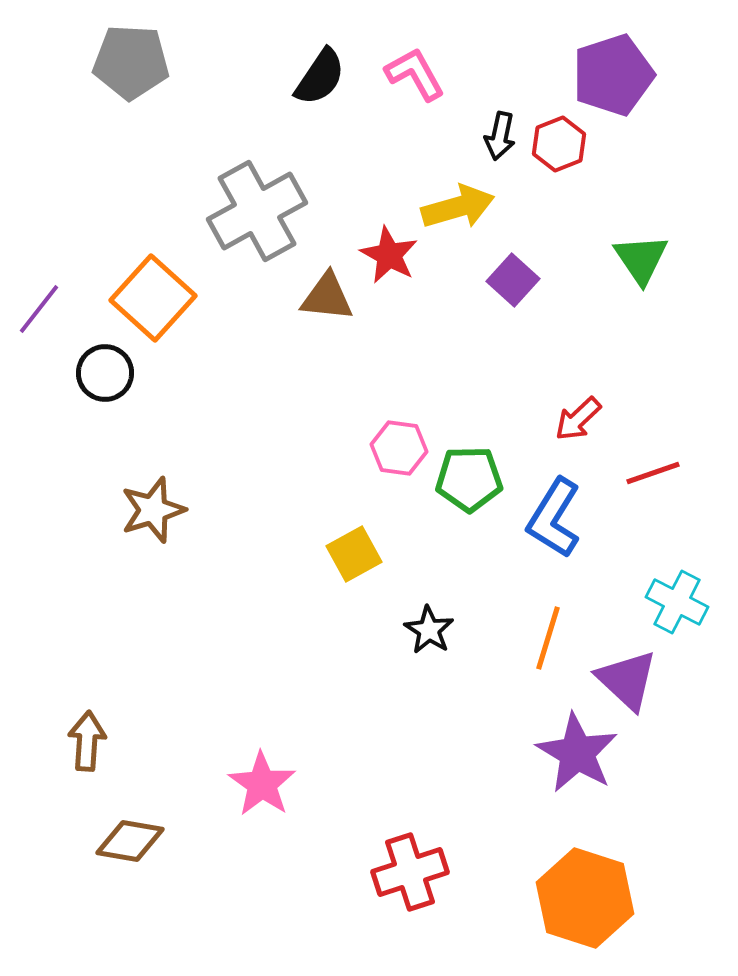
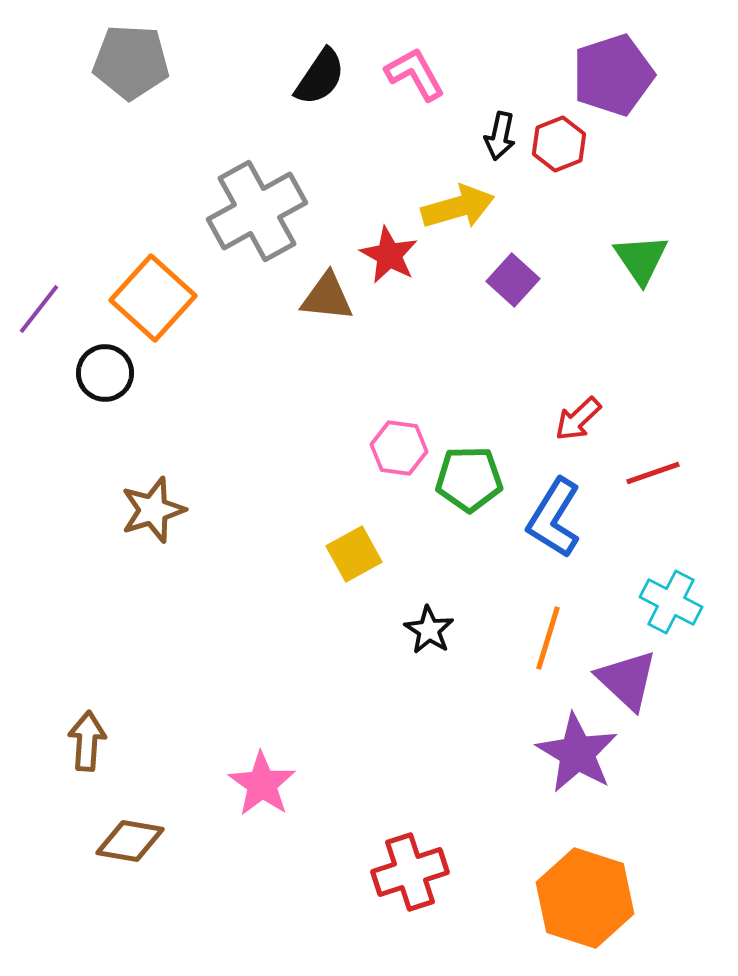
cyan cross: moved 6 px left
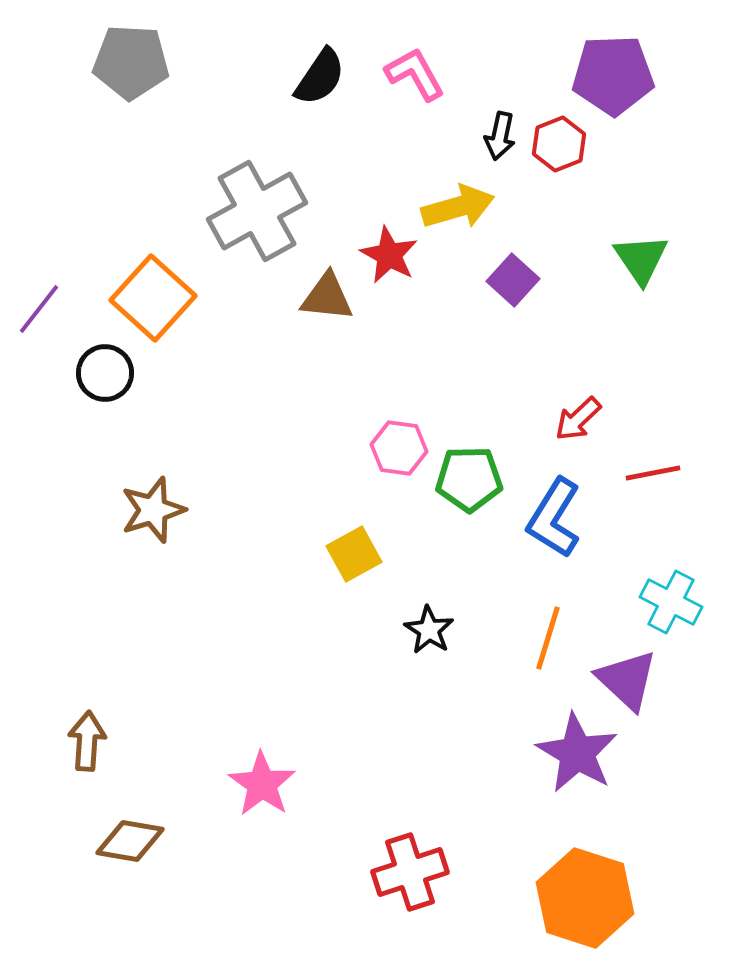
purple pentagon: rotated 16 degrees clockwise
red line: rotated 8 degrees clockwise
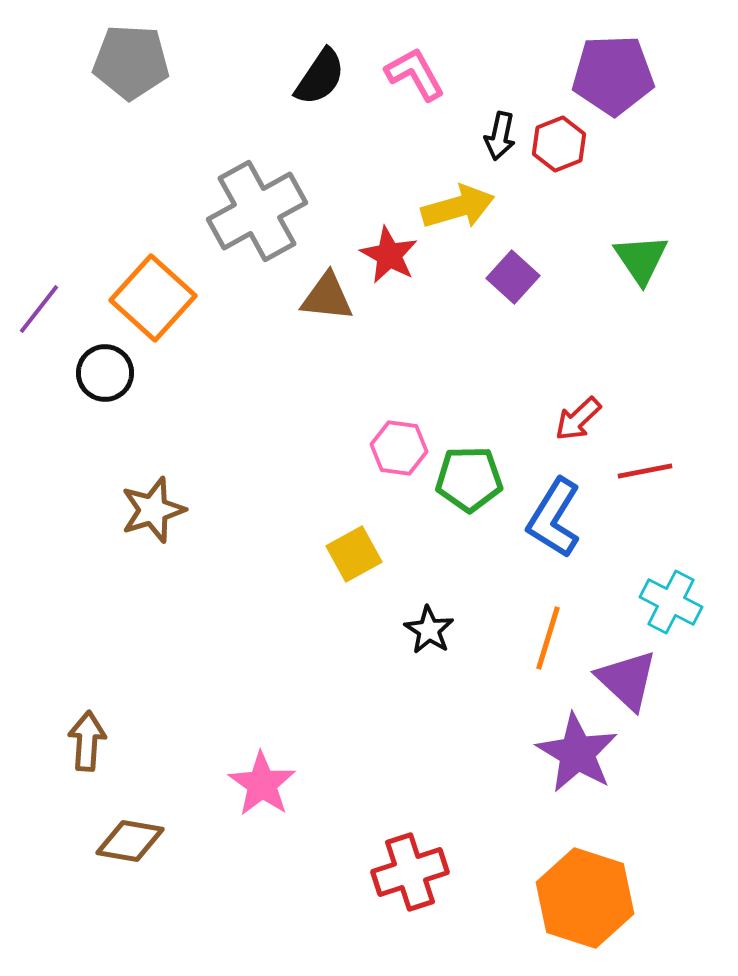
purple square: moved 3 px up
red line: moved 8 px left, 2 px up
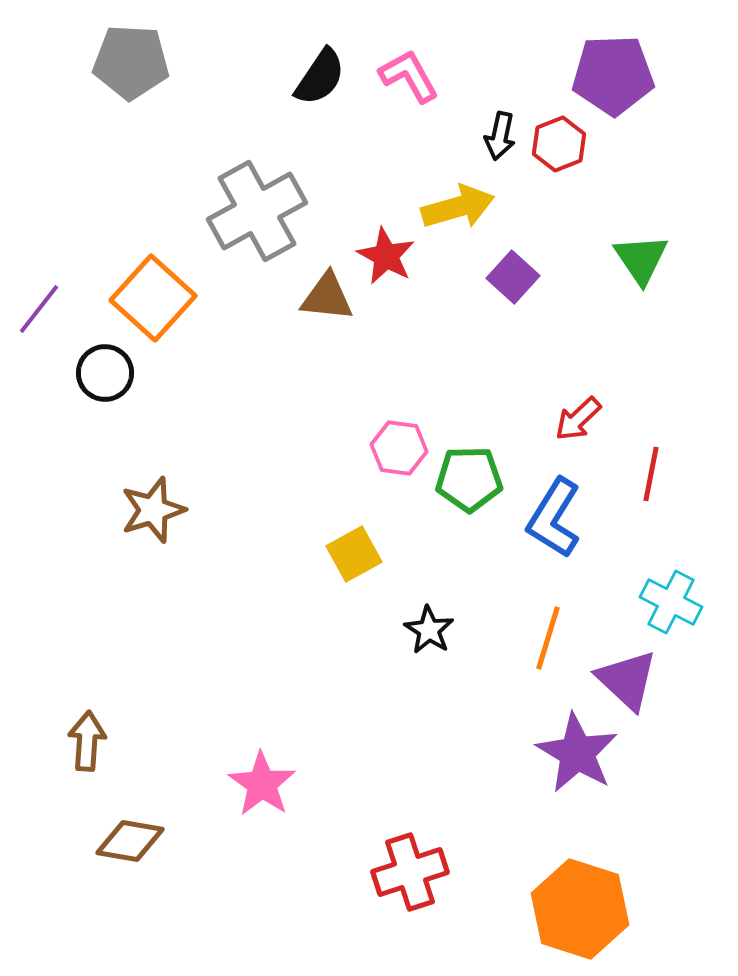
pink L-shape: moved 6 px left, 2 px down
red star: moved 3 px left, 1 px down
red line: moved 6 px right, 3 px down; rotated 68 degrees counterclockwise
orange hexagon: moved 5 px left, 11 px down
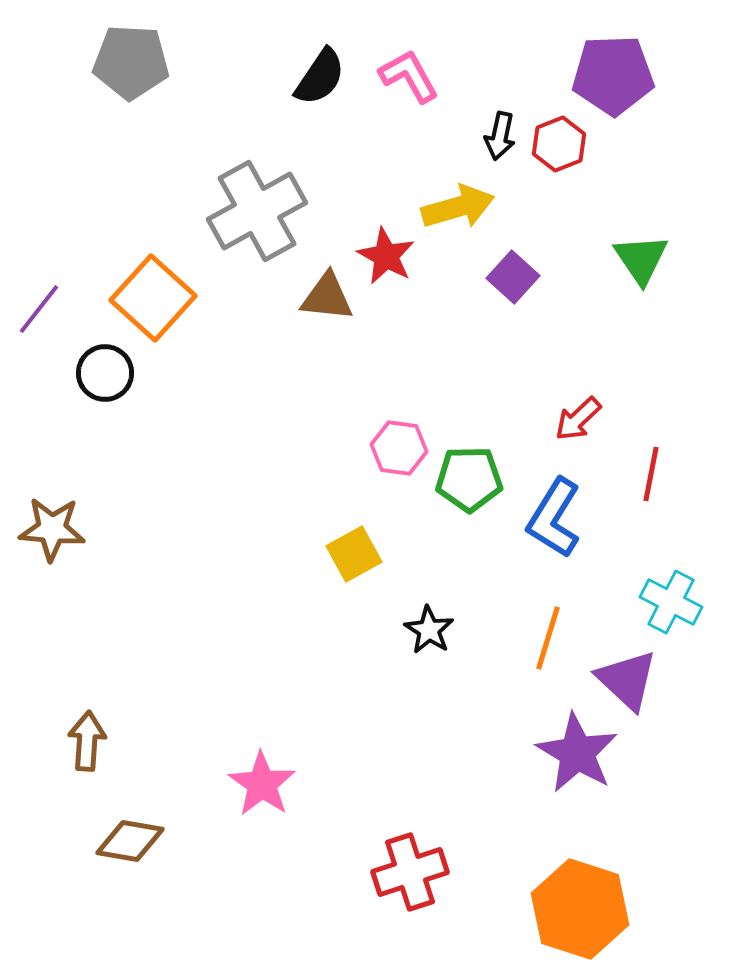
brown star: moved 101 px left, 19 px down; rotated 22 degrees clockwise
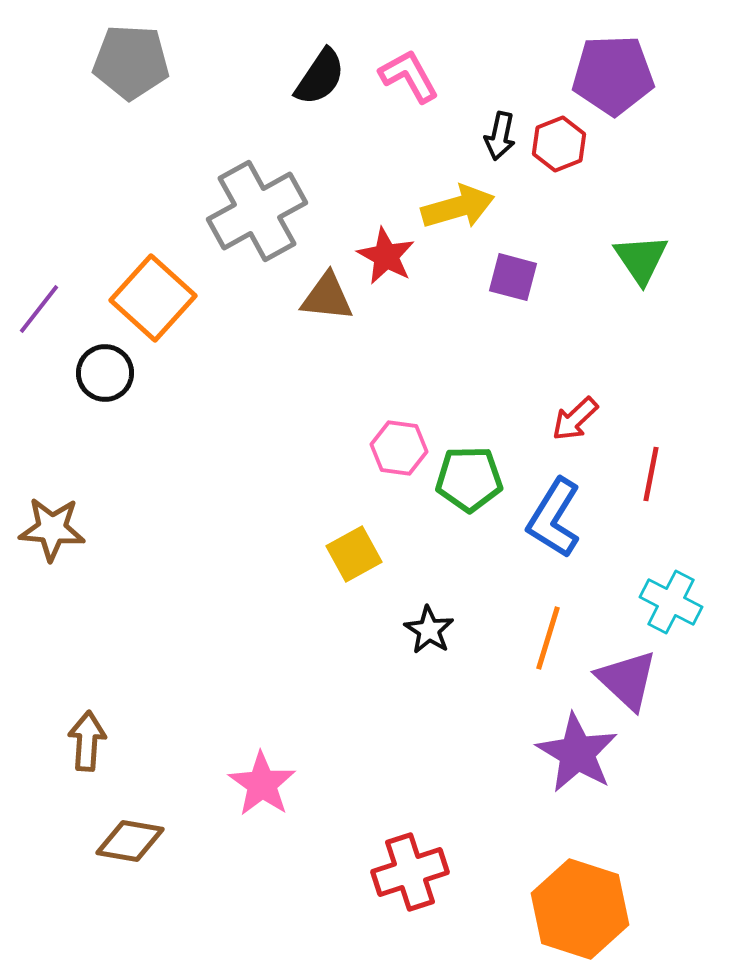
purple square: rotated 27 degrees counterclockwise
red arrow: moved 3 px left
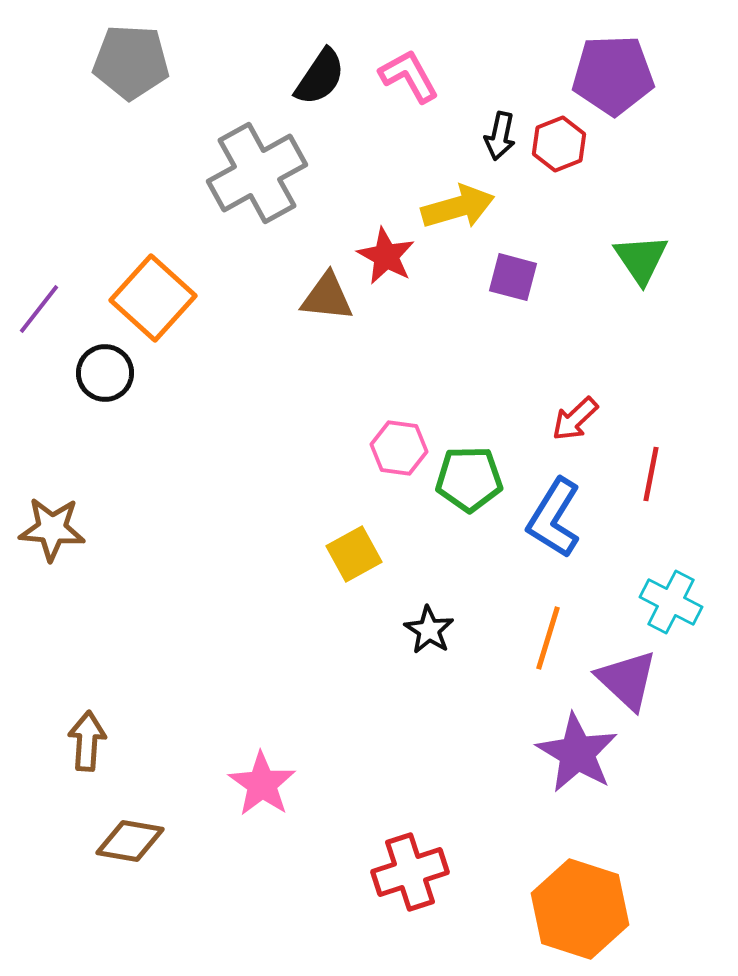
gray cross: moved 38 px up
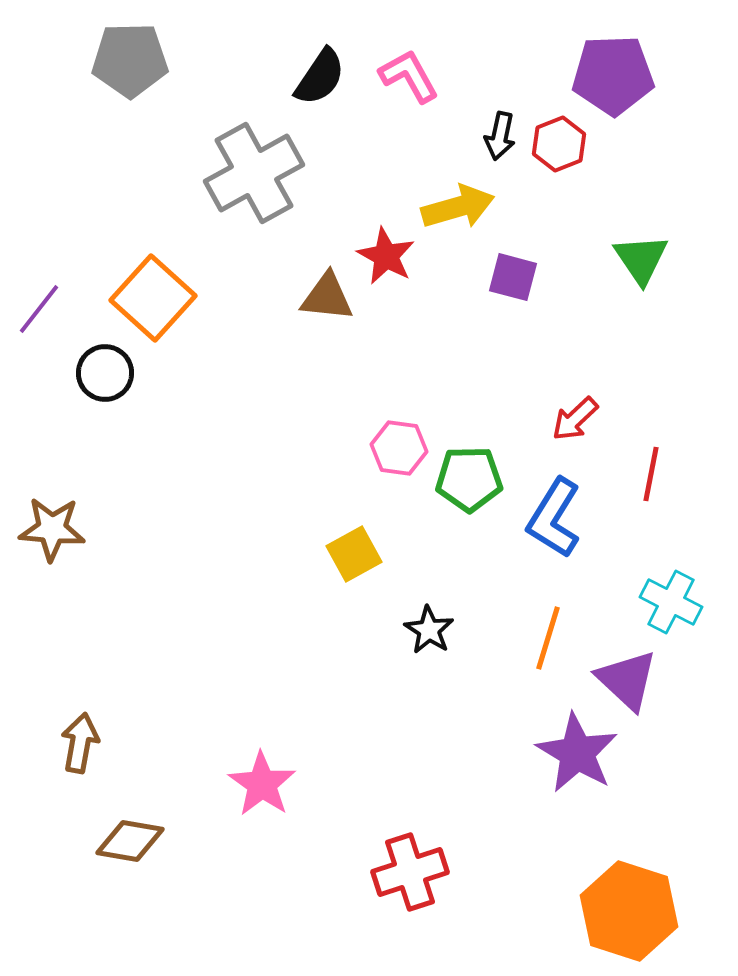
gray pentagon: moved 1 px left, 2 px up; rotated 4 degrees counterclockwise
gray cross: moved 3 px left
brown arrow: moved 7 px left, 2 px down; rotated 6 degrees clockwise
orange hexagon: moved 49 px right, 2 px down
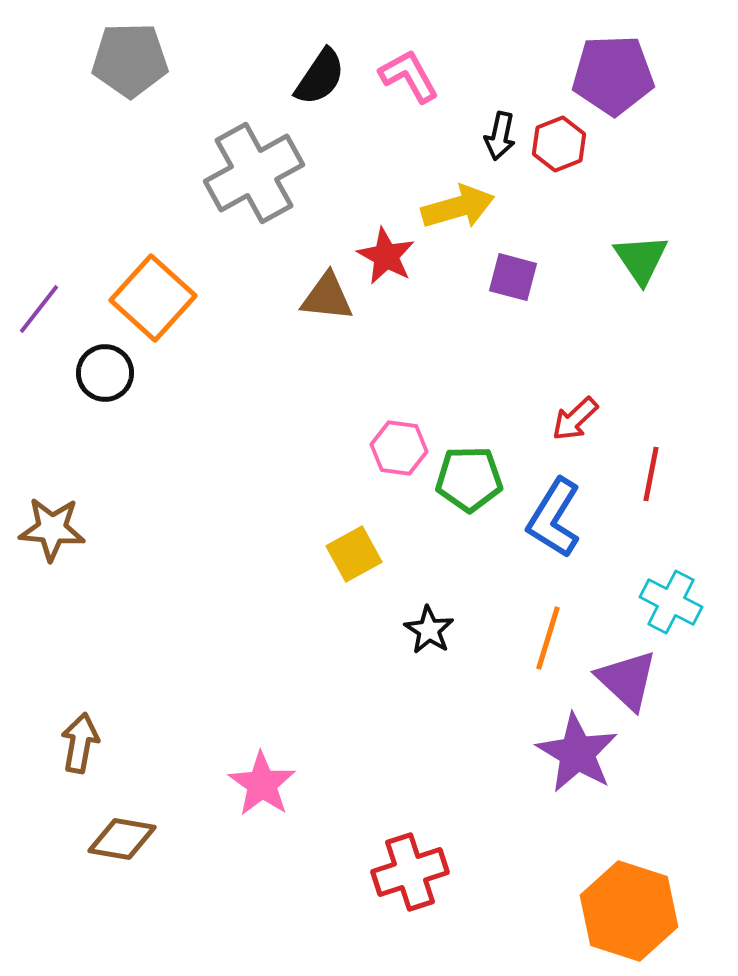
brown diamond: moved 8 px left, 2 px up
